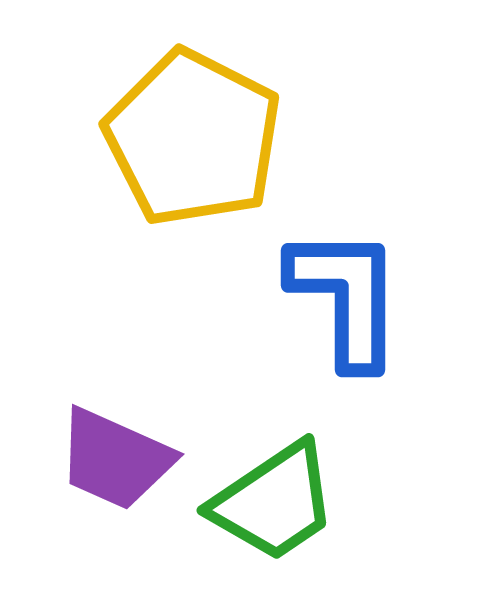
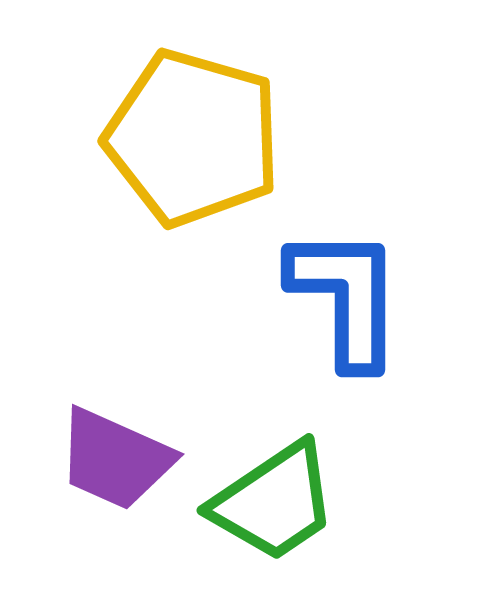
yellow pentagon: rotated 11 degrees counterclockwise
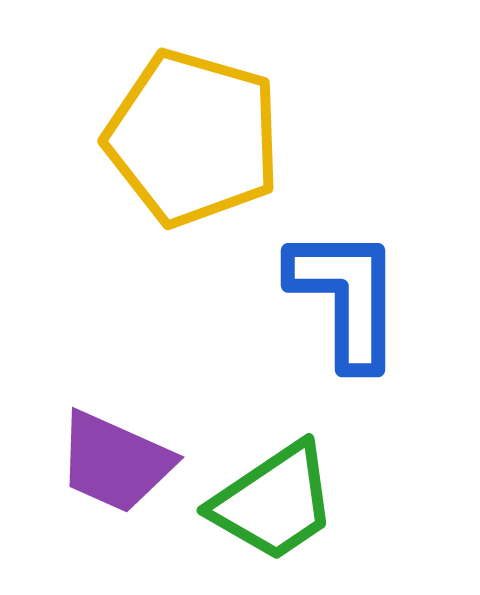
purple trapezoid: moved 3 px down
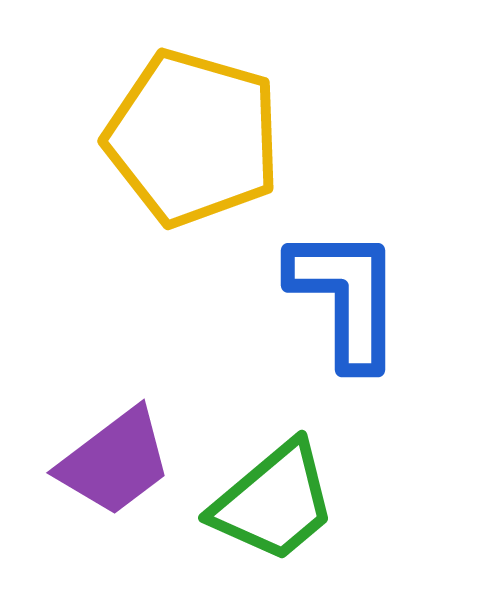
purple trapezoid: rotated 61 degrees counterclockwise
green trapezoid: rotated 6 degrees counterclockwise
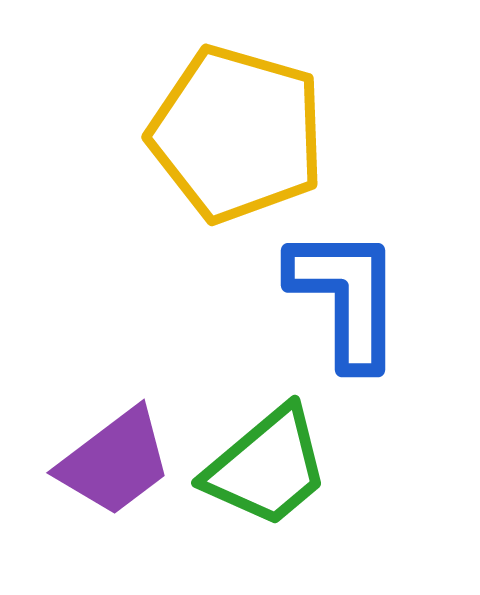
yellow pentagon: moved 44 px right, 4 px up
green trapezoid: moved 7 px left, 35 px up
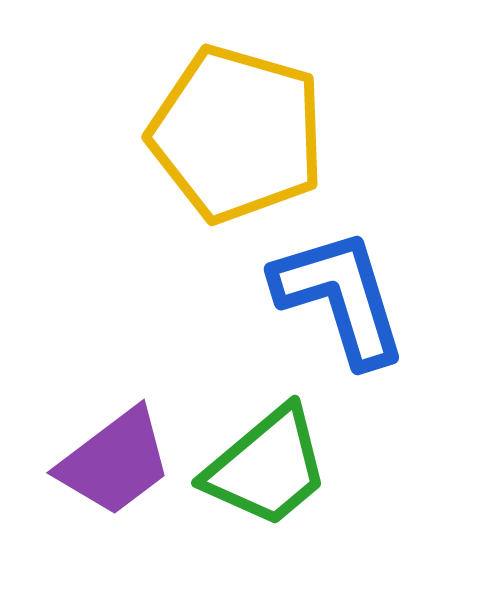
blue L-shape: moved 6 px left; rotated 17 degrees counterclockwise
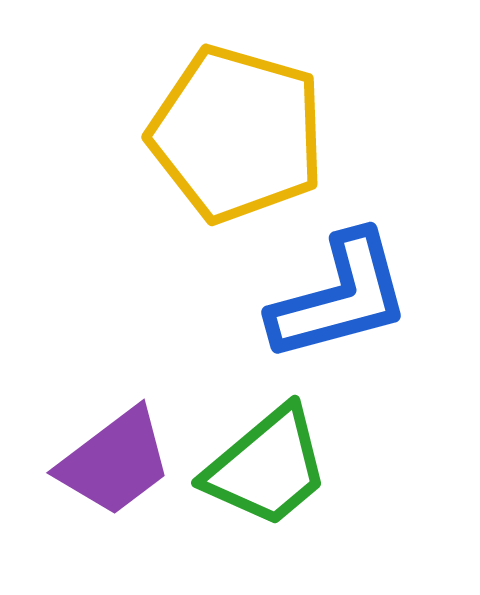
blue L-shape: rotated 92 degrees clockwise
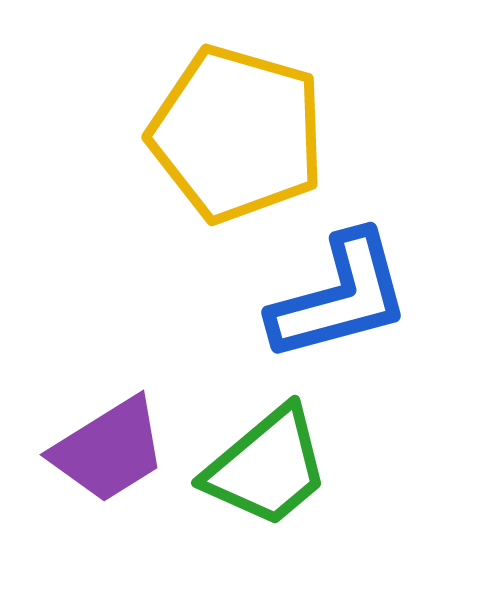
purple trapezoid: moved 6 px left, 12 px up; rotated 5 degrees clockwise
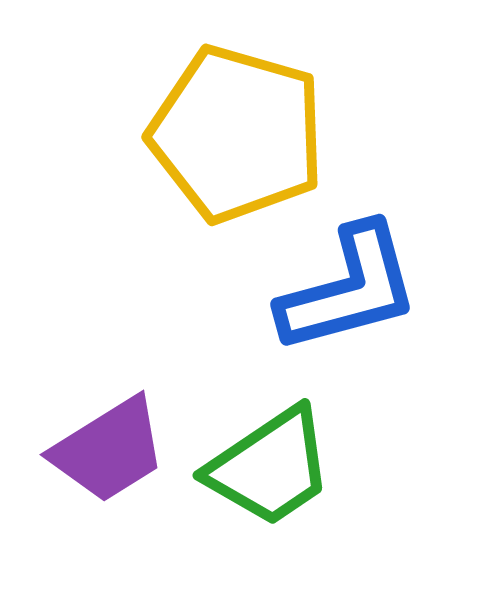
blue L-shape: moved 9 px right, 8 px up
green trapezoid: moved 3 px right; rotated 6 degrees clockwise
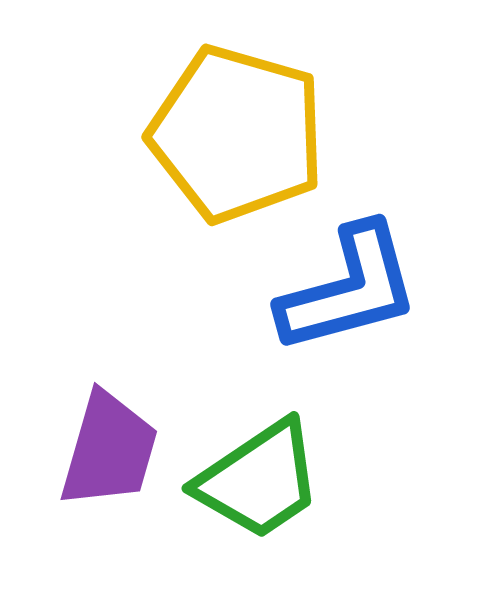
purple trapezoid: rotated 42 degrees counterclockwise
green trapezoid: moved 11 px left, 13 px down
